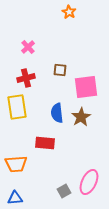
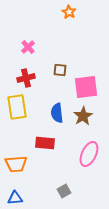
brown star: moved 2 px right, 1 px up
pink ellipse: moved 28 px up
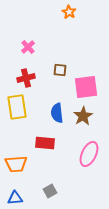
gray square: moved 14 px left
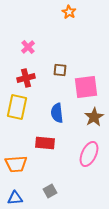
yellow rectangle: rotated 20 degrees clockwise
brown star: moved 11 px right, 1 px down
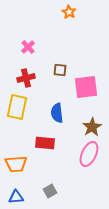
brown star: moved 2 px left, 10 px down
blue triangle: moved 1 px right, 1 px up
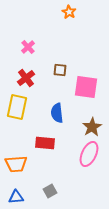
red cross: rotated 24 degrees counterclockwise
pink square: rotated 15 degrees clockwise
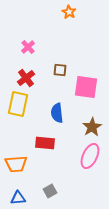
yellow rectangle: moved 1 px right, 3 px up
pink ellipse: moved 1 px right, 2 px down
blue triangle: moved 2 px right, 1 px down
